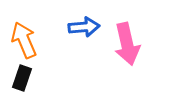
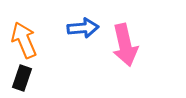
blue arrow: moved 1 px left, 1 px down
pink arrow: moved 2 px left, 1 px down
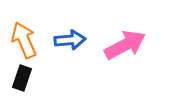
blue arrow: moved 13 px left, 12 px down
pink arrow: rotated 105 degrees counterclockwise
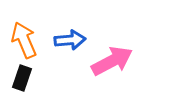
pink arrow: moved 13 px left, 16 px down
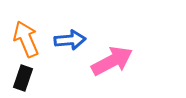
orange arrow: moved 2 px right, 1 px up
black rectangle: moved 1 px right
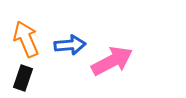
blue arrow: moved 5 px down
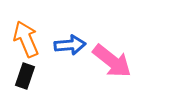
pink arrow: rotated 66 degrees clockwise
black rectangle: moved 2 px right, 2 px up
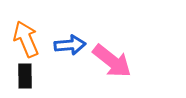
black rectangle: rotated 20 degrees counterclockwise
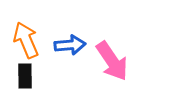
orange arrow: moved 1 px down
pink arrow: rotated 18 degrees clockwise
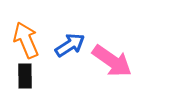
blue arrow: rotated 28 degrees counterclockwise
pink arrow: rotated 21 degrees counterclockwise
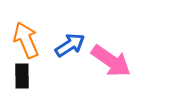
pink arrow: moved 1 px left
black rectangle: moved 3 px left
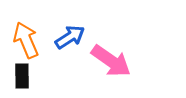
blue arrow: moved 8 px up
